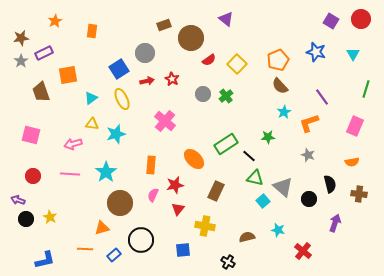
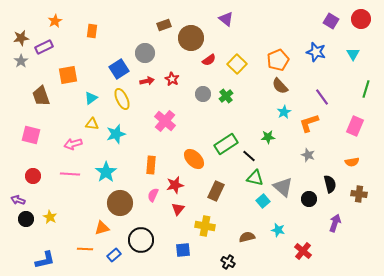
purple rectangle at (44, 53): moved 6 px up
brown trapezoid at (41, 92): moved 4 px down
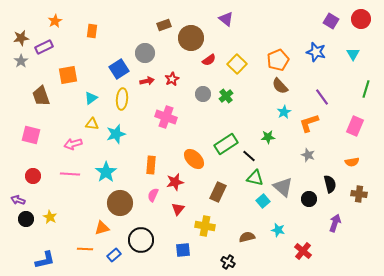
red star at (172, 79): rotated 16 degrees clockwise
yellow ellipse at (122, 99): rotated 30 degrees clockwise
pink cross at (165, 121): moved 1 px right, 4 px up; rotated 20 degrees counterclockwise
red star at (175, 185): moved 3 px up
brown rectangle at (216, 191): moved 2 px right, 1 px down
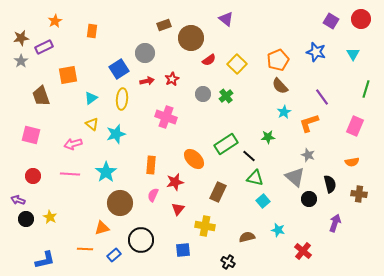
yellow triangle at (92, 124): rotated 32 degrees clockwise
gray triangle at (283, 187): moved 12 px right, 10 px up
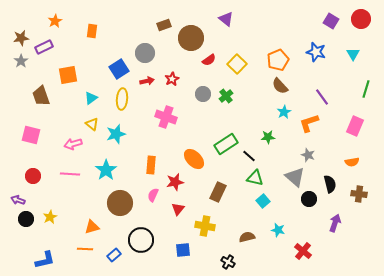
cyan star at (106, 172): moved 2 px up
yellow star at (50, 217): rotated 16 degrees clockwise
orange triangle at (102, 228): moved 10 px left, 1 px up
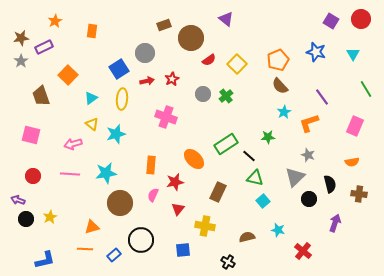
orange square at (68, 75): rotated 36 degrees counterclockwise
green line at (366, 89): rotated 48 degrees counterclockwise
cyan star at (106, 170): moved 3 px down; rotated 25 degrees clockwise
gray triangle at (295, 177): rotated 35 degrees clockwise
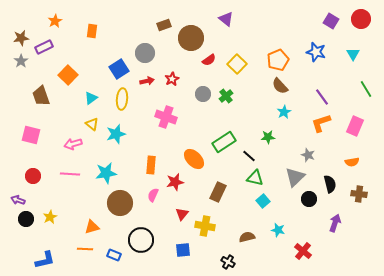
orange L-shape at (309, 123): moved 12 px right
green rectangle at (226, 144): moved 2 px left, 2 px up
red triangle at (178, 209): moved 4 px right, 5 px down
blue rectangle at (114, 255): rotated 64 degrees clockwise
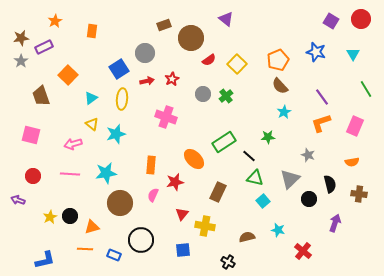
gray triangle at (295, 177): moved 5 px left, 2 px down
black circle at (26, 219): moved 44 px right, 3 px up
